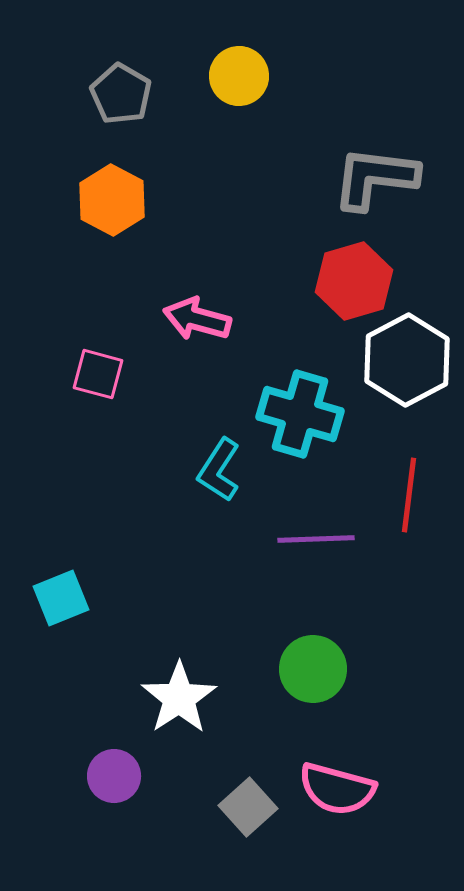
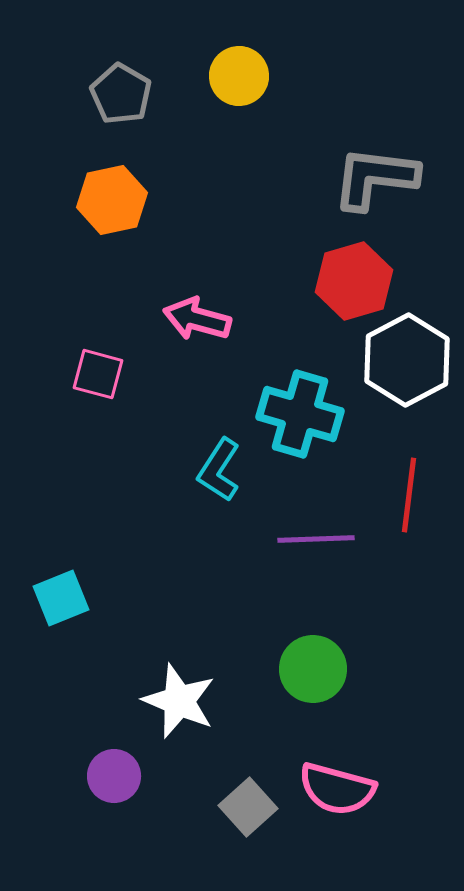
orange hexagon: rotated 20 degrees clockwise
white star: moved 3 px down; rotated 16 degrees counterclockwise
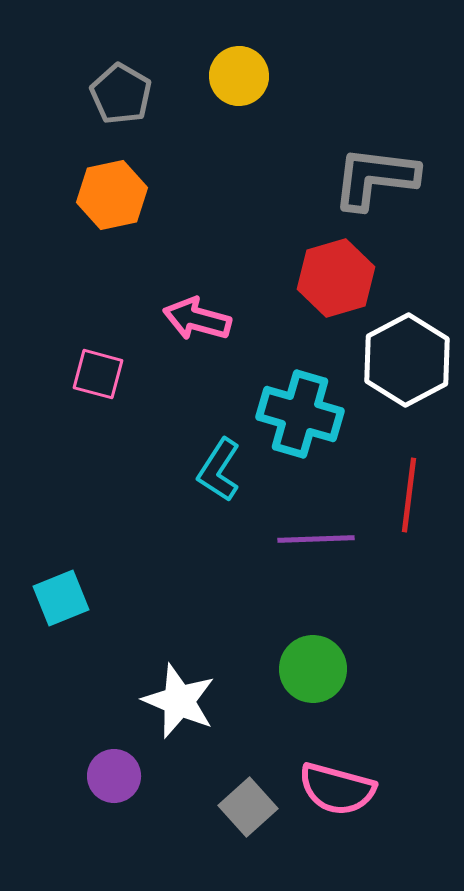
orange hexagon: moved 5 px up
red hexagon: moved 18 px left, 3 px up
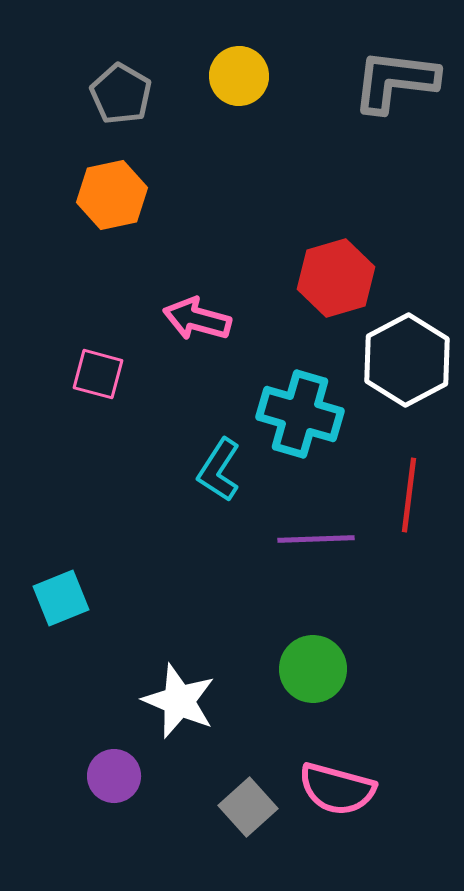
gray L-shape: moved 20 px right, 97 px up
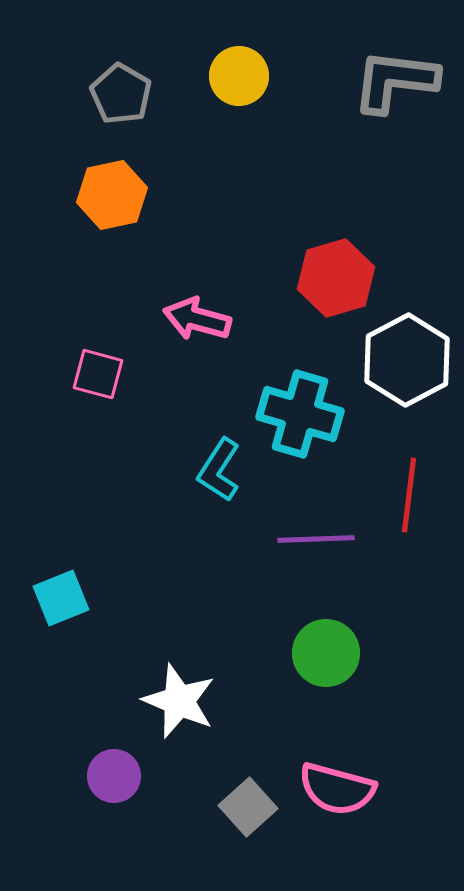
green circle: moved 13 px right, 16 px up
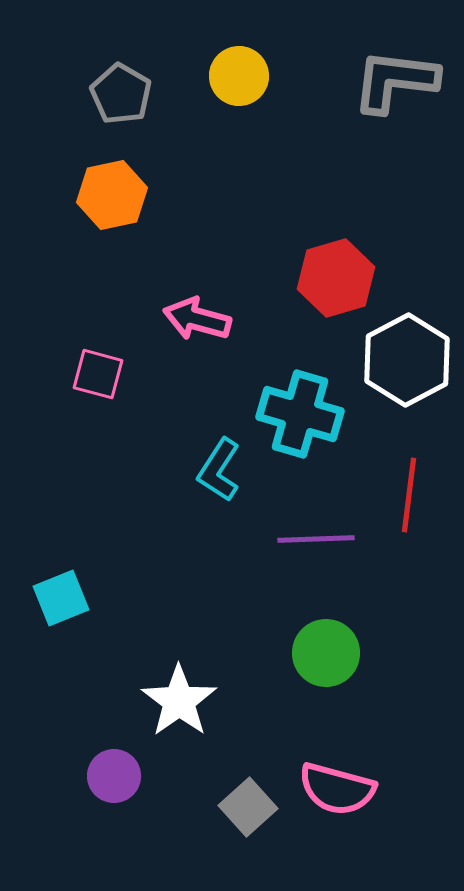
white star: rotated 14 degrees clockwise
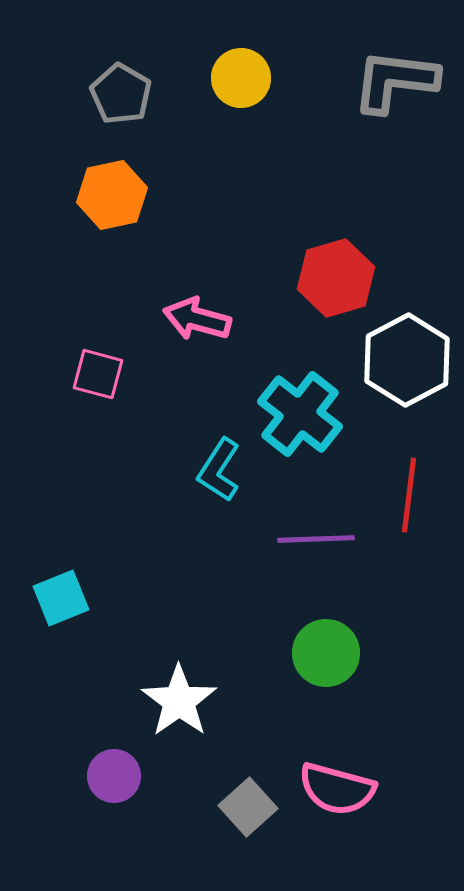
yellow circle: moved 2 px right, 2 px down
cyan cross: rotated 22 degrees clockwise
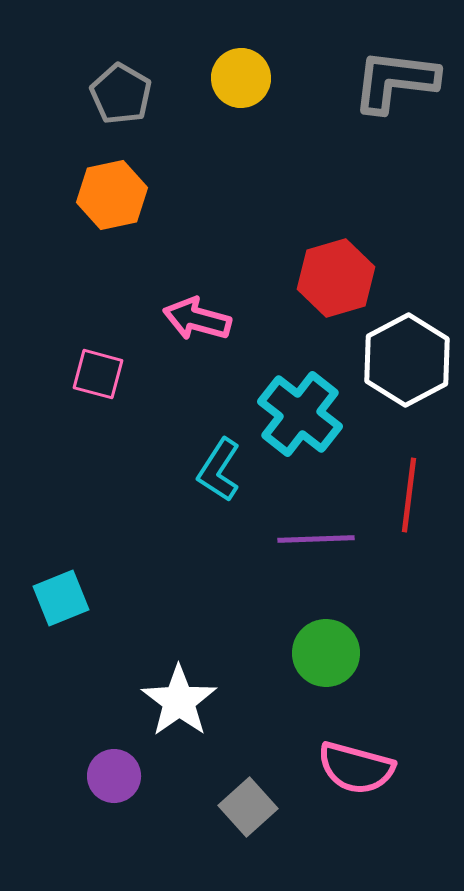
pink semicircle: moved 19 px right, 21 px up
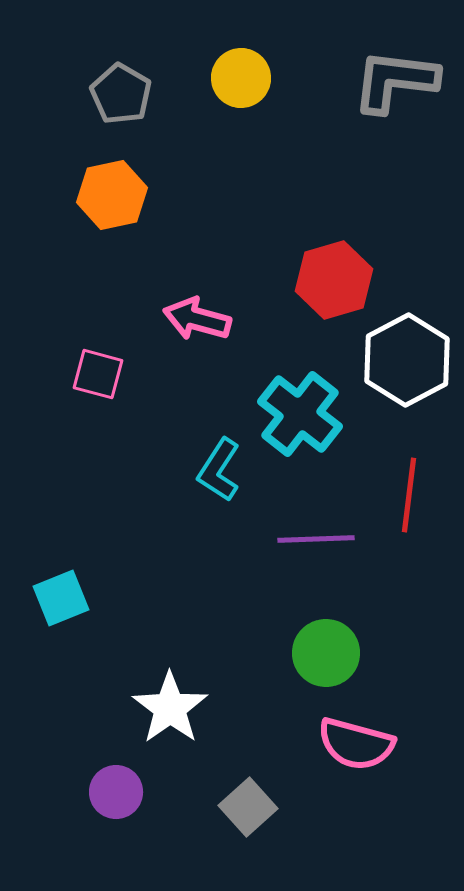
red hexagon: moved 2 px left, 2 px down
white star: moved 9 px left, 7 px down
pink semicircle: moved 24 px up
purple circle: moved 2 px right, 16 px down
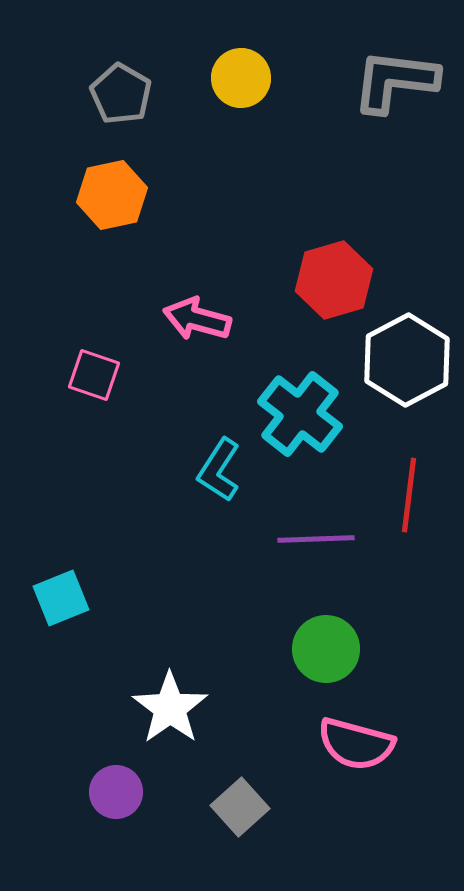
pink square: moved 4 px left, 1 px down; rotated 4 degrees clockwise
green circle: moved 4 px up
gray square: moved 8 px left
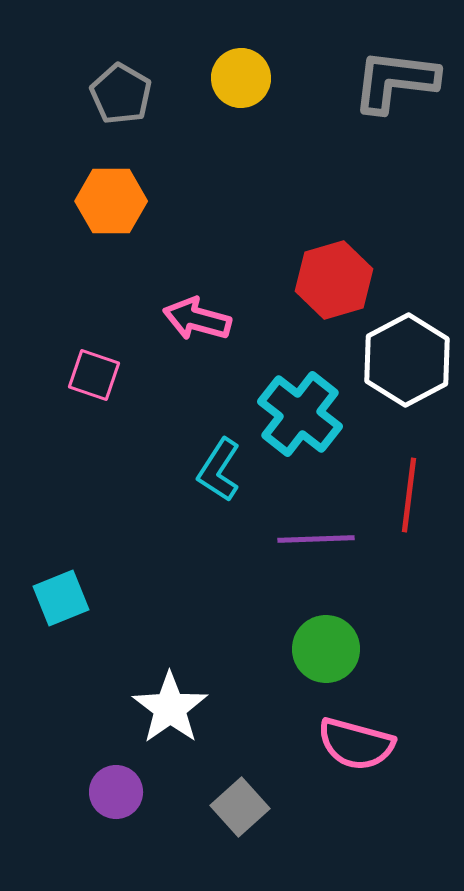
orange hexagon: moved 1 px left, 6 px down; rotated 12 degrees clockwise
